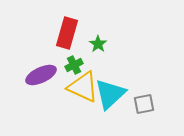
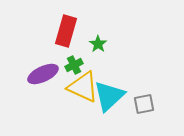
red rectangle: moved 1 px left, 2 px up
purple ellipse: moved 2 px right, 1 px up
cyan triangle: moved 1 px left, 2 px down
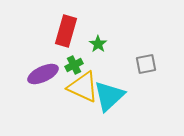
gray square: moved 2 px right, 40 px up
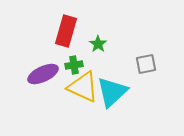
green cross: rotated 18 degrees clockwise
cyan triangle: moved 3 px right, 4 px up
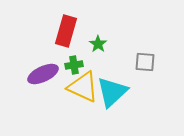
gray square: moved 1 px left, 2 px up; rotated 15 degrees clockwise
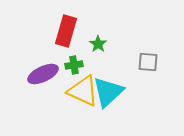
gray square: moved 3 px right
yellow triangle: moved 4 px down
cyan triangle: moved 4 px left
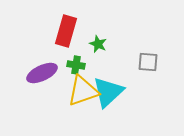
green star: rotated 12 degrees counterclockwise
green cross: moved 2 px right; rotated 18 degrees clockwise
purple ellipse: moved 1 px left, 1 px up
yellow triangle: rotated 44 degrees counterclockwise
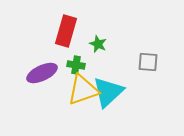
yellow triangle: moved 1 px up
